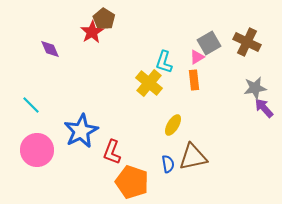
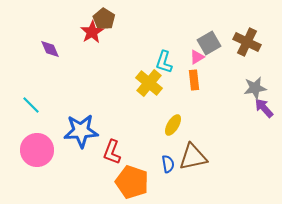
blue star: rotated 24 degrees clockwise
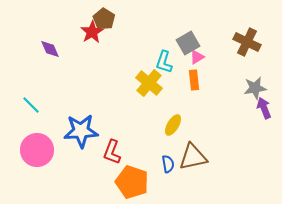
gray square: moved 21 px left
purple arrow: rotated 20 degrees clockwise
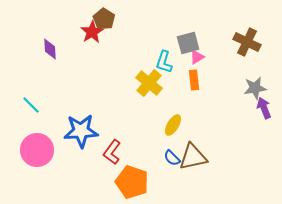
gray square: rotated 15 degrees clockwise
purple diamond: rotated 20 degrees clockwise
red L-shape: rotated 15 degrees clockwise
blue semicircle: moved 4 px right, 6 px up; rotated 144 degrees clockwise
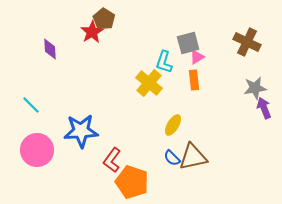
red L-shape: moved 8 px down
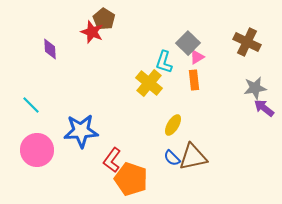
red star: rotated 20 degrees counterclockwise
gray square: rotated 30 degrees counterclockwise
purple arrow: rotated 30 degrees counterclockwise
orange pentagon: moved 1 px left, 3 px up
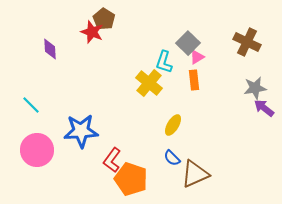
brown triangle: moved 2 px right, 17 px down; rotated 12 degrees counterclockwise
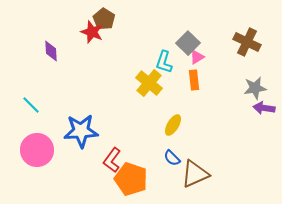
purple diamond: moved 1 px right, 2 px down
purple arrow: rotated 30 degrees counterclockwise
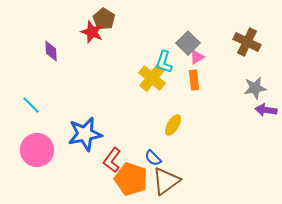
yellow cross: moved 3 px right, 5 px up
purple arrow: moved 2 px right, 2 px down
blue star: moved 4 px right, 3 px down; rotated 8 degrees counterclockwise
blue semicircle: moved 19 px left
brown triangle: moved 29 px left, 7 px down; rotated 12 degrees counterclockwise
